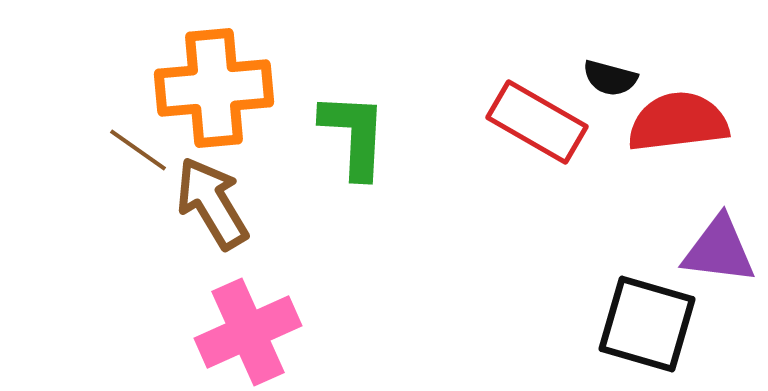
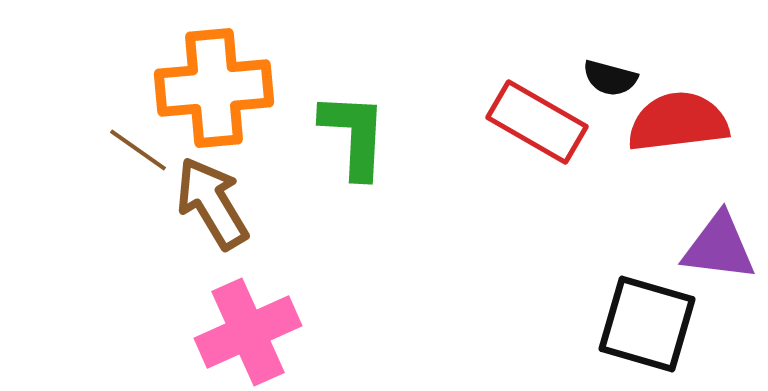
purple triangle: moved 3 px up
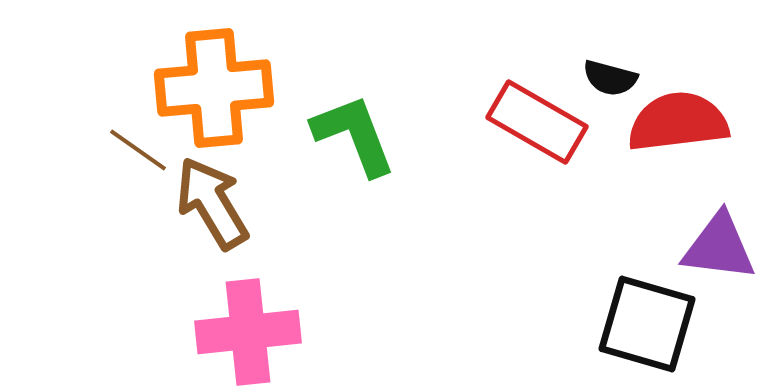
green L-shape: rotated 24 degrees counterclockwise
pink cross: rotated 18 degrees clockwise
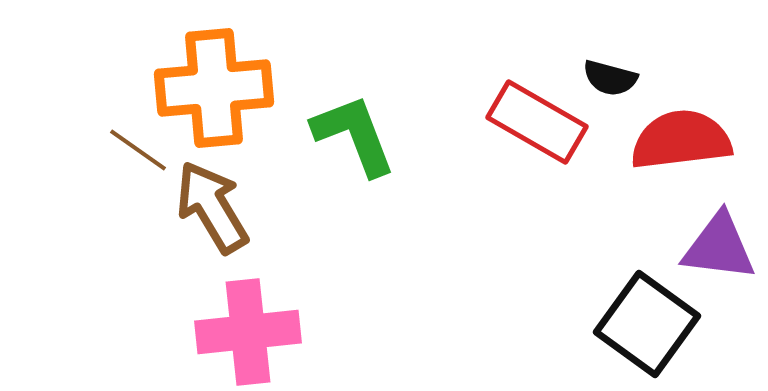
red semicircle: moved 3 px right, 18 px down
brown arrow: moved 4 px down
black square: rotated 20 degrees clockwise
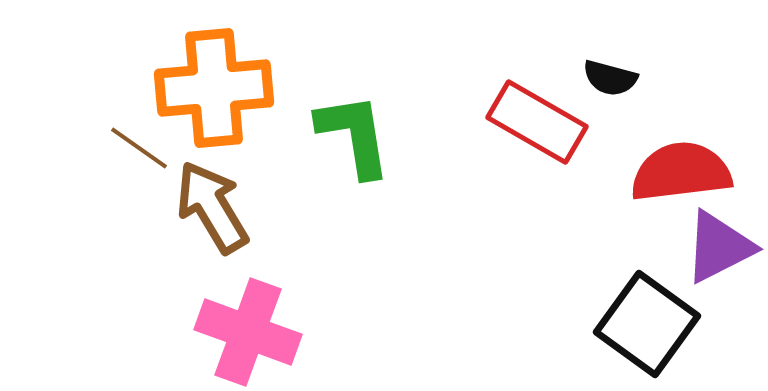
green L-shape: rotated 12 degrees clockwise
red semicircle: moved 32 px down
brown line: moved 1 px right, 2 px up
purple triangle: rotated 34 degrees counterclockwise
pink cross: rotated 26 degrees clockwise
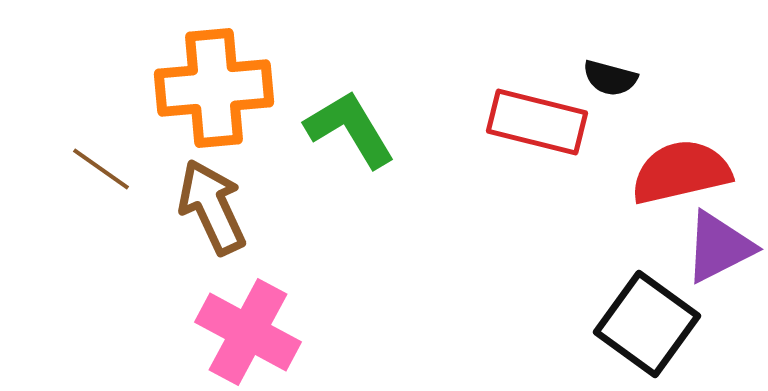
red rectangle: rotated 16 degrees counterclockwise
green L-shape: moved 4 px left, 6 px up; rotated 22 degrees counterclockwise
brown line: moved 38 px left, 21 px down
red semicircle: rotated 6 degrees counterclockwise
brown arrow: rotated 6 degrees clockwise
pink cross: rotated 8 degrees clockwise
